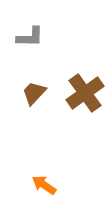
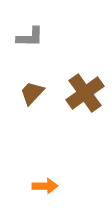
brown trapezoid: moved 2 px left
orange arrow: moved 1 px right, 1 px down; rotated 145 degrees clockwise
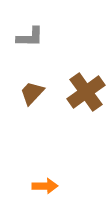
brown cross: moved 1 px right, 1 px up
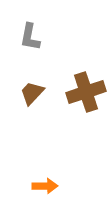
gray L-shape: rotated 100 degrees clockwise
brown cross: rotated 18 degrees clockwise
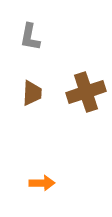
brown trapezoid: rotated 140 degrees clockwise
orange arrow: moved 3 px left, 3 px up
